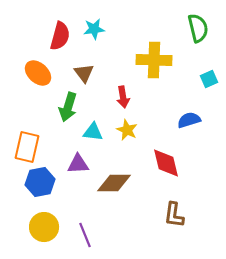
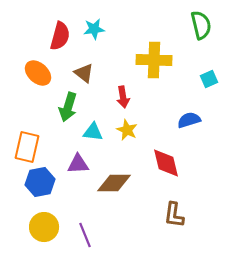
green semicircle: moved 3 px right, 3 px up
brown triangle: rotated 15 degrees counterclockwise
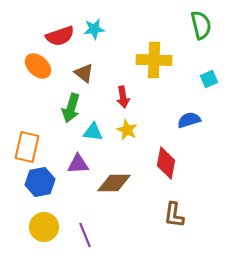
red semicircle: rotated 56 degrees clockwise
orange ellipse: moved 7 px up
green arrow: moved 3 px right, 1 px down
red diamond: rotated 24 degrees clockwise
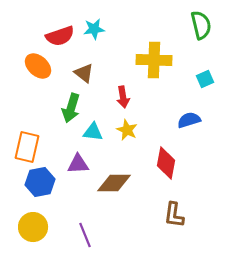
cyan square: moved 4 px left
yellow circle: moved 11 px left
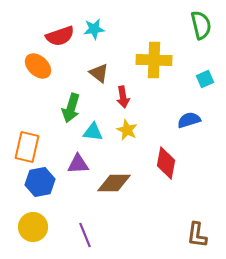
brown triangle: moved 15 px right
brown L-shape: moved 23 px right, 20 px down
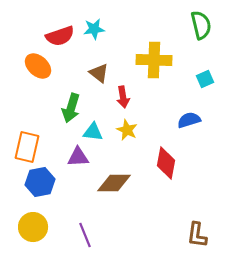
purple triangle: moved 7 px up
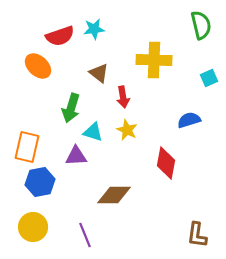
cyan square: moved 4 px right, 1 px up
cyan triangle: rotated 10 degrees clockwise
purple triangle: moved 2 px left, 1 px up
brown diamond: moved 12 px down
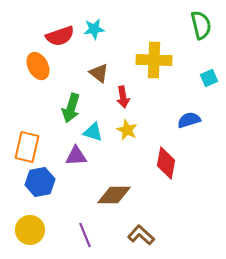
orange ellipse: rotated 20 degrees clockwise
yellow circle: moved 3 px left, 3 px down
brown L-shape: moved 56 px left; rotated 124 degrees clockwise
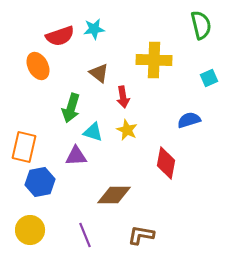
orange rectangle: moved 3 px left
brown L-shape: rotated 32 degrees counterclockwise
